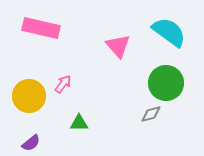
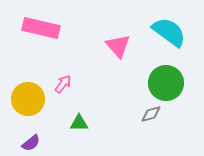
yellow circle: moved 1 px left, 3 px down
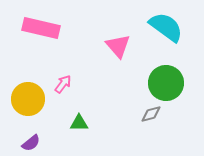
cyan semicircle: moved 3 px left, 5 px up
